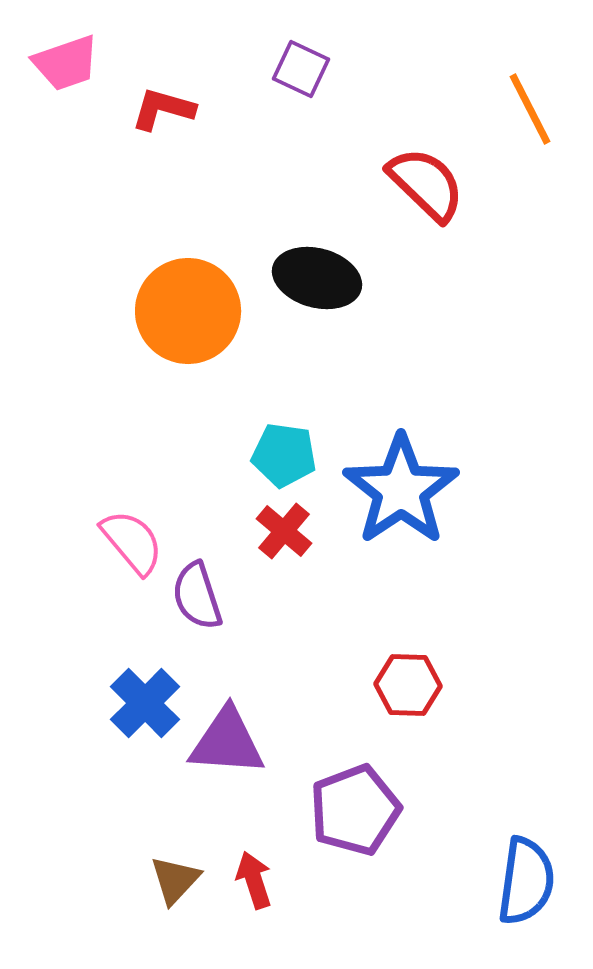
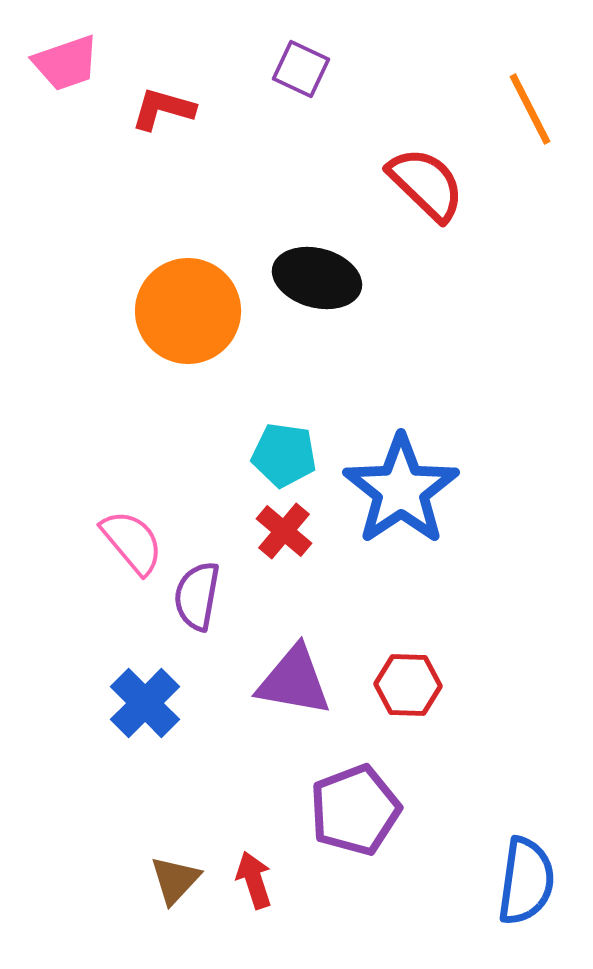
purple semicircle: rotated 28 degrees clockwise
purple triangle: moved 67 px right, 61 px up; rotated 6 degrees clockwise
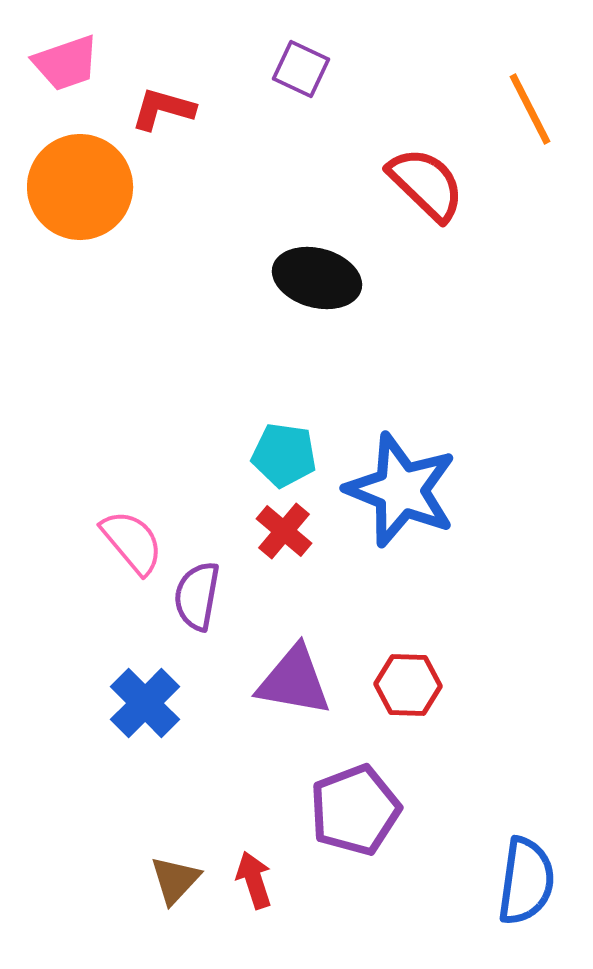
orange circle: moved 108 px left, 124 px up
blue star: rotated 16 degrees counterclockwise
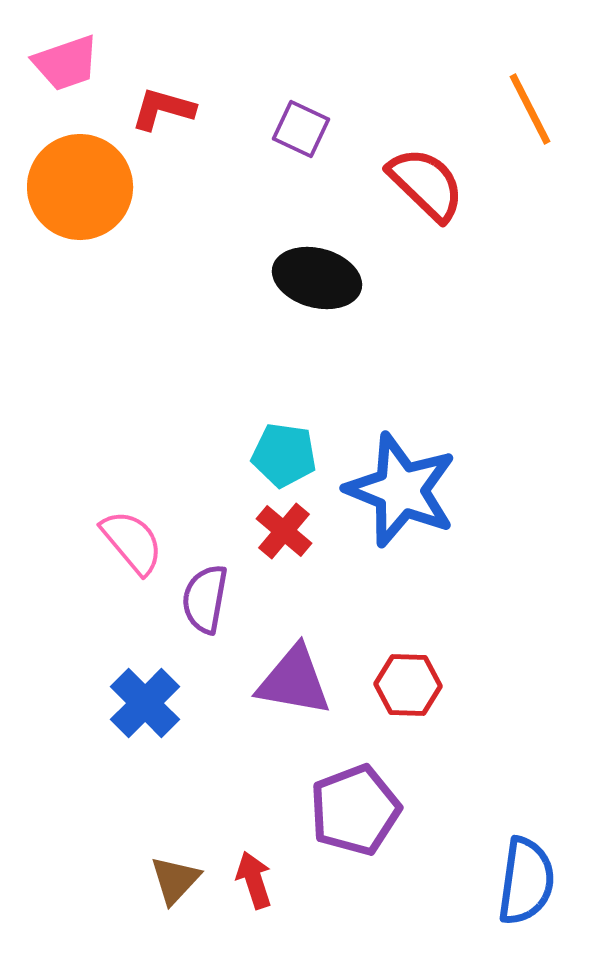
purple square: moved 60 px down
purple semicircle: moved 8 px right, 3 px down
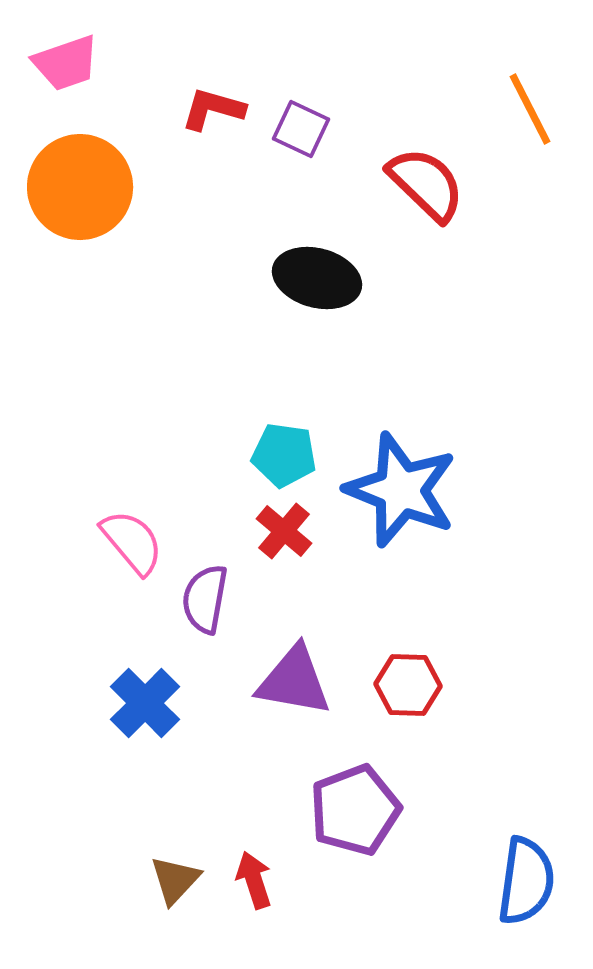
red L-shape: moved 50 px right
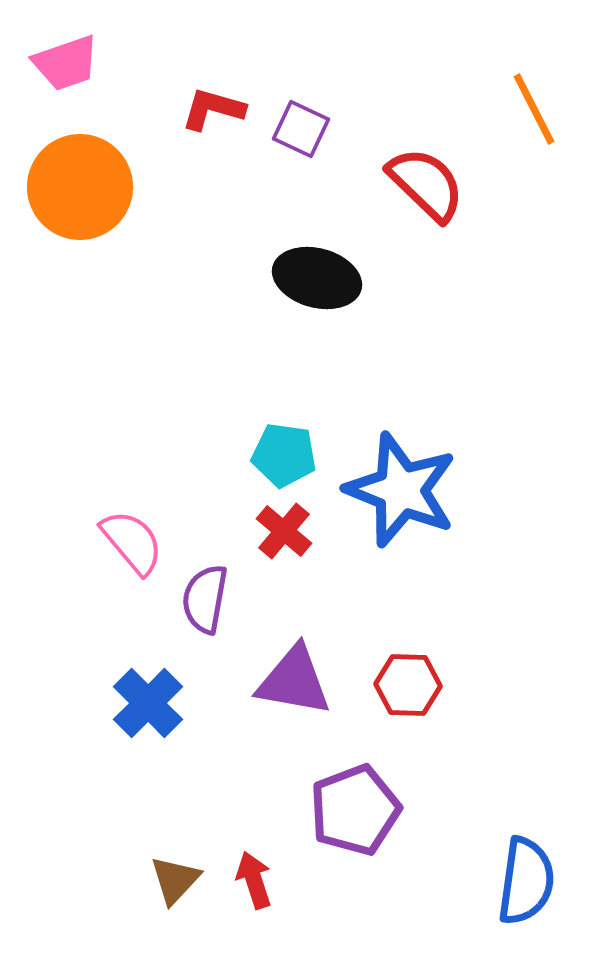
orange line: moved 4 px right
blue cross: moved 3 px right
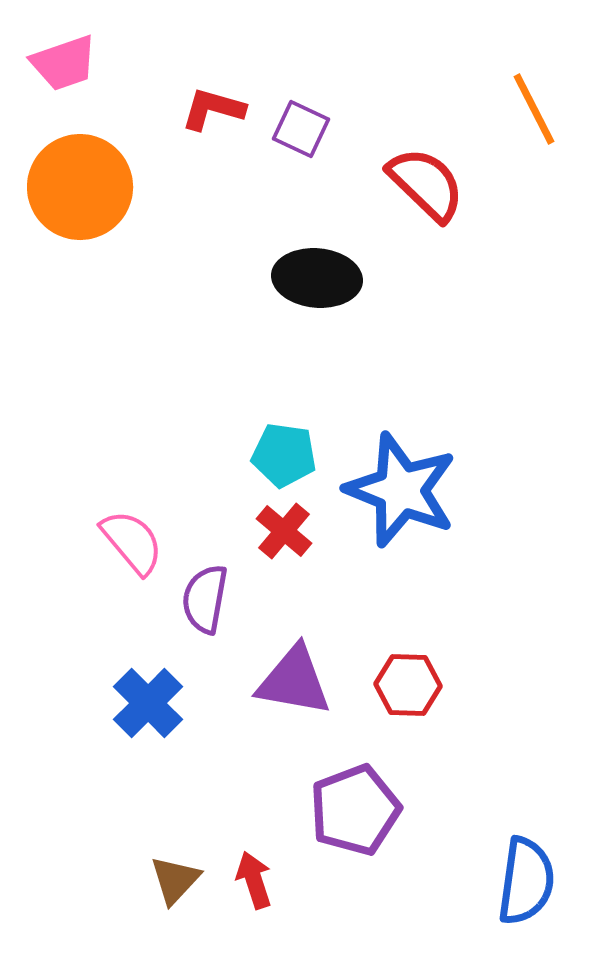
pink trapezoid: moved 2 px left
black ellipse: rotated 10 degrees counterclockwise
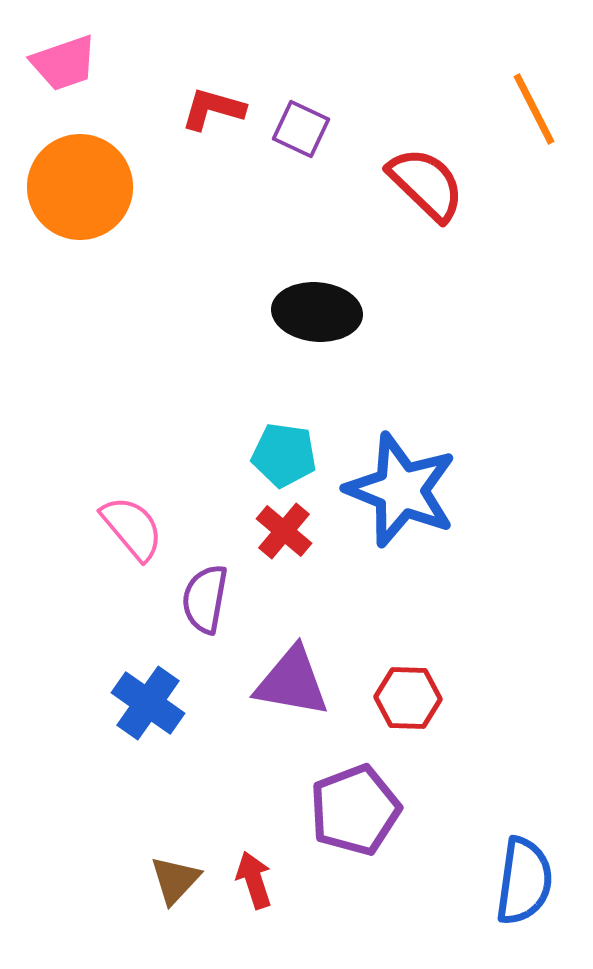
black ellipse: moved 34 px down
pink semicircle: moved 14 px up
purple triangle: moved 2 px left, 1 px down
red hexagon: moved 13 px down
blue cross: rotated 10 degrees counterclockwise
blue semicircle: moved 2 px left
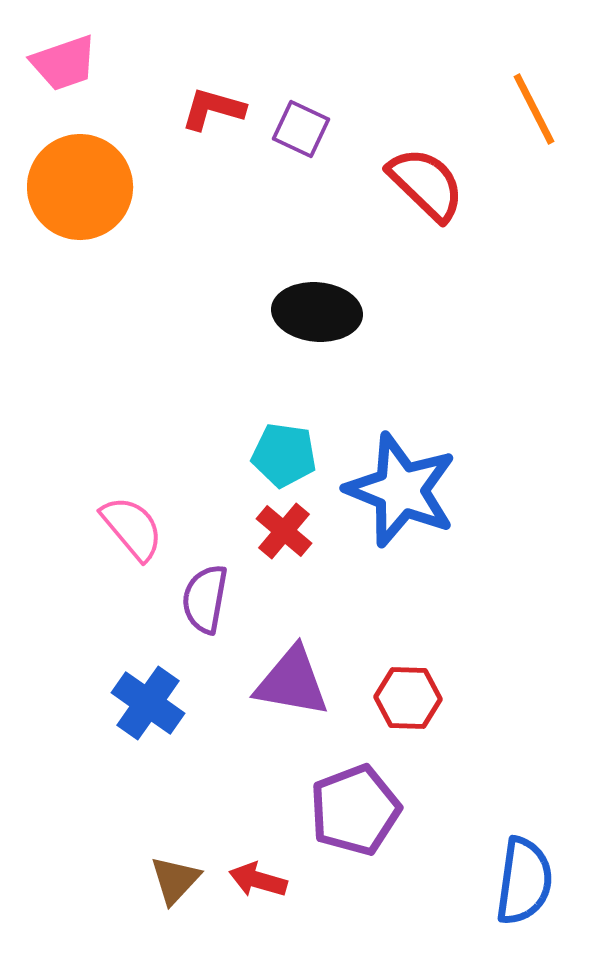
red arrow: moved 4 px right; rotated 56 degrees counterclockwise
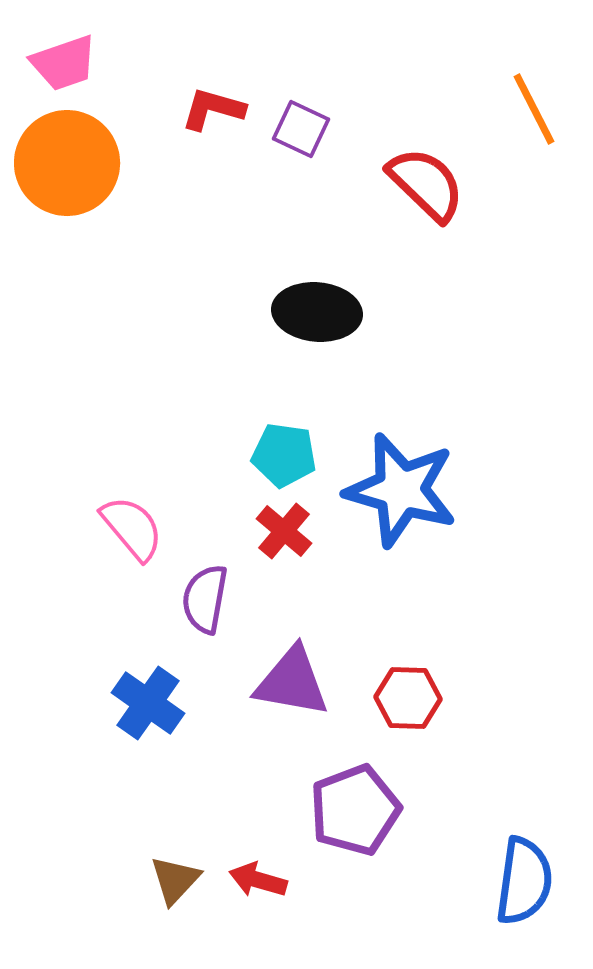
orange circle: moved 13 px left, 24 px up
blue star: rotated 6 degrees counterclockwise
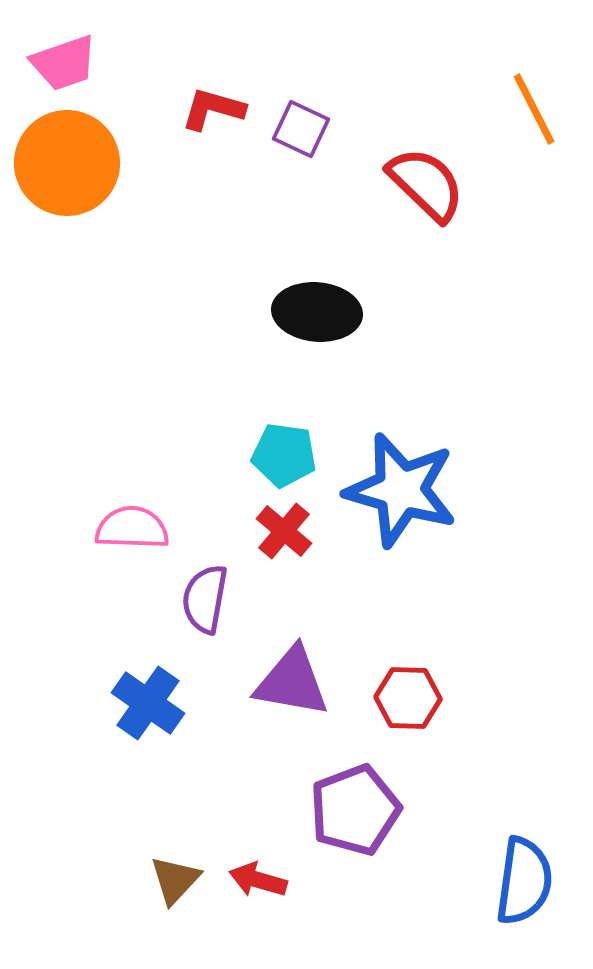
pink semicircle: rotated 48 degrees counterclockwise
